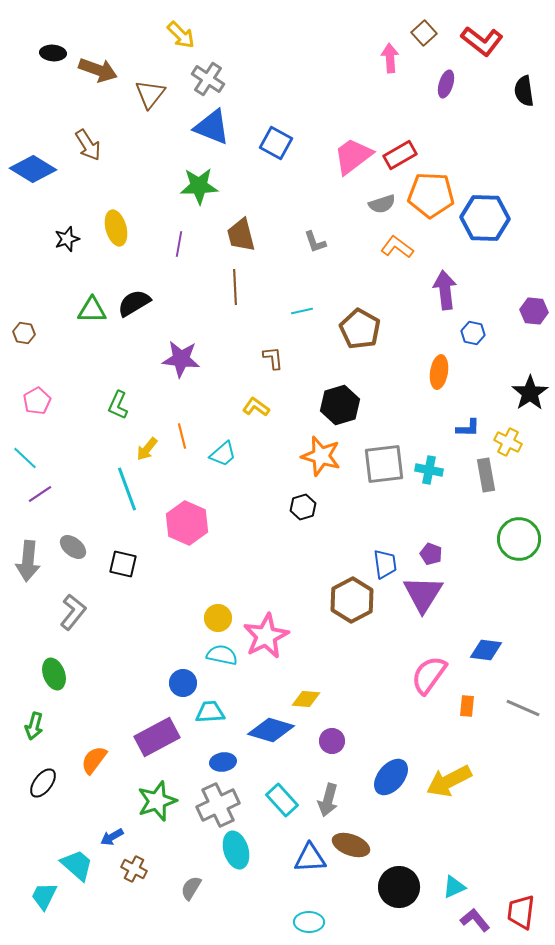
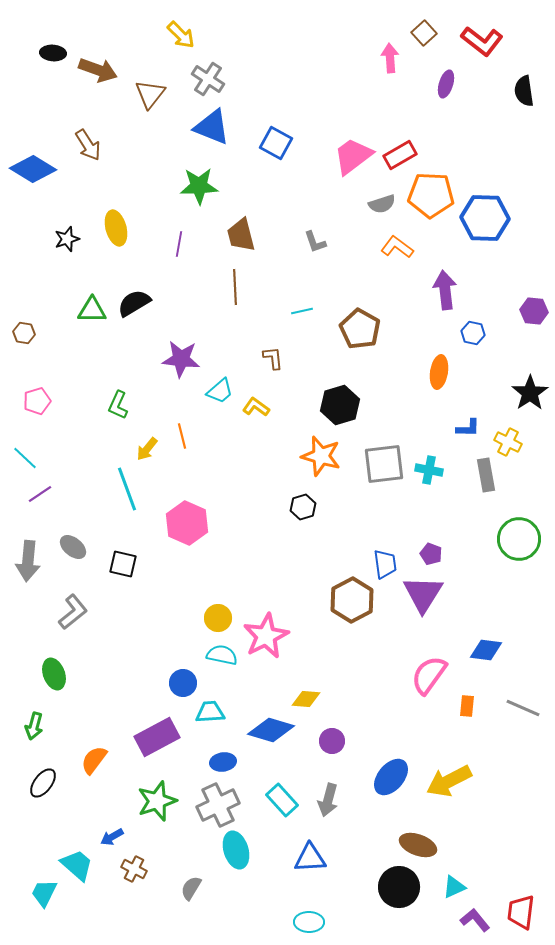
pink pentagon at (37, 401): rotated 12 degrees clockwise
cyan trapezoid at (223, 454): moved 3 px left, 63 px up
gray L-shape at (73, 612): rotated 12 degrees clockwise
brown ellipse at (351, 845): moved 67 px right
cyan trapezoid at (44, 896): moved 3 px up
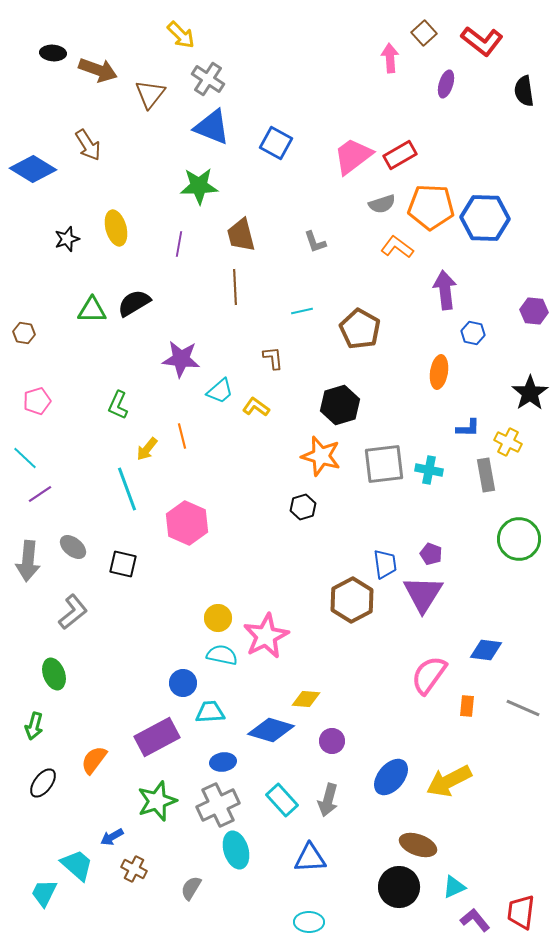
orange pentagon at (431, 195): moved 12 px down
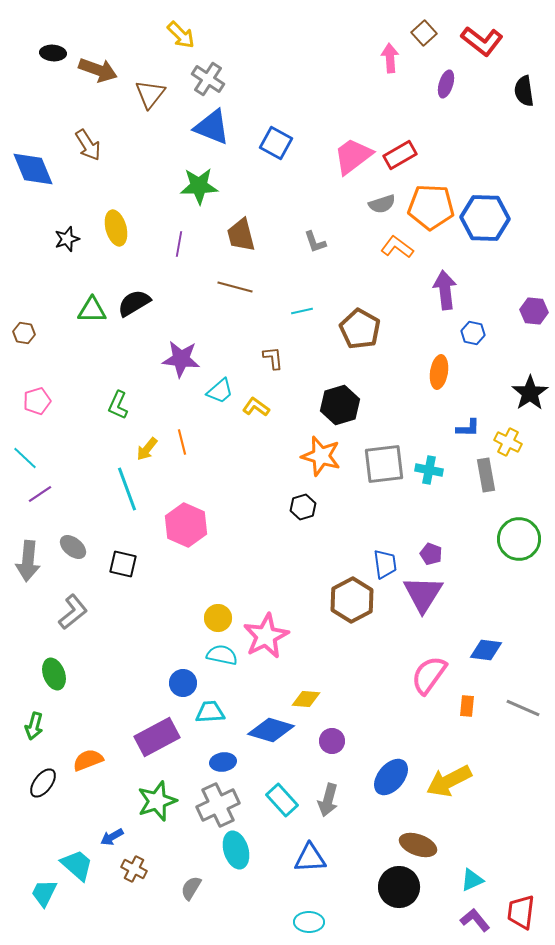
blue diamond at (33, 169): rotated 36 degrees clockwise
brown line at (235, 287): rotated 72 degrees counterclockwise
orange line at (182, 436): moved 6 px down
pink hexagon at (187, 523): moved 1 px left, 2 px down
orange semicircle at (94, 760): moved 6 px left; rotated 32 degrees clockwise
cyan triangle at (454, 887): moved 18 px right, 7 px up
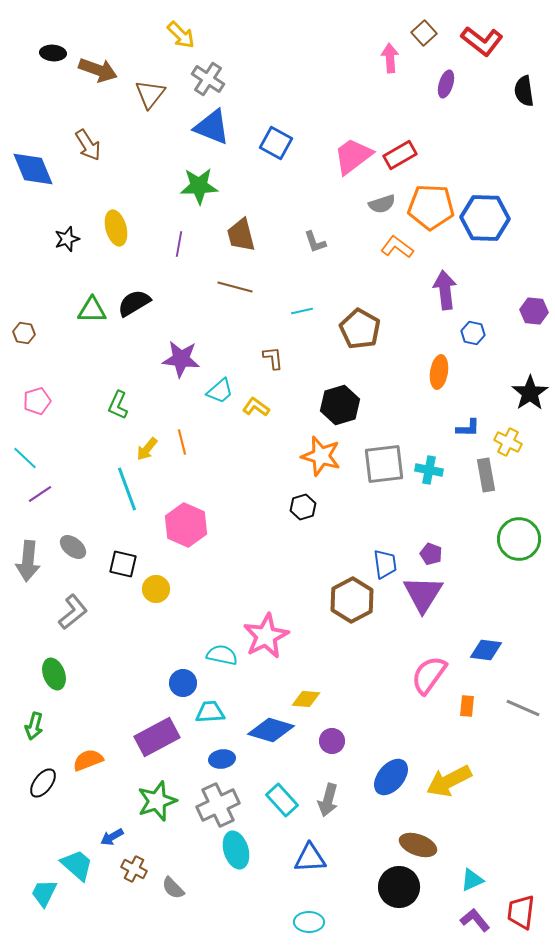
yellow circle at (218, 618): moved 62 px left, 29 px up
blue ellipse at (223, 762): moved 1 px left, 3 px up
gray semicircle at (191, 888): moved 18 px left; rotated 75 degrees counterclockwise
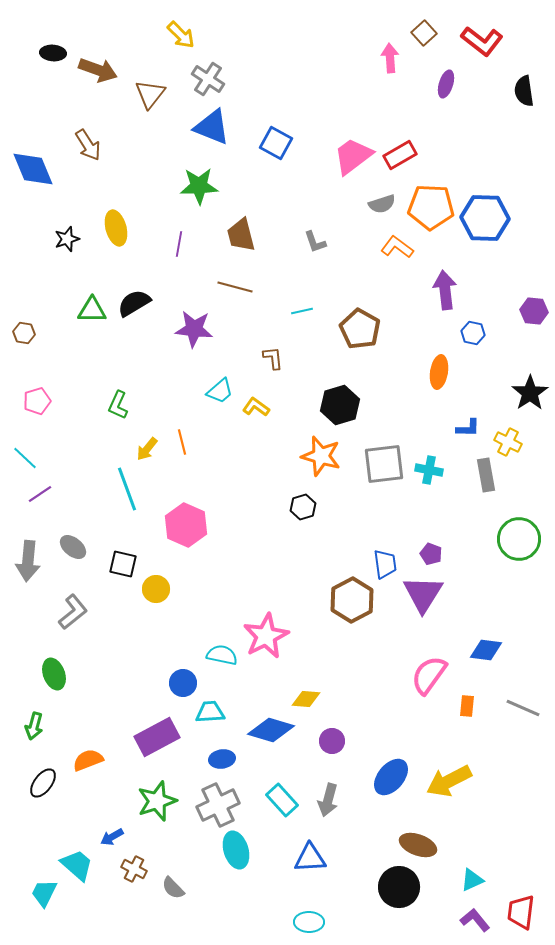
purple star at (181, 359): moved 13 px right, 30 px up
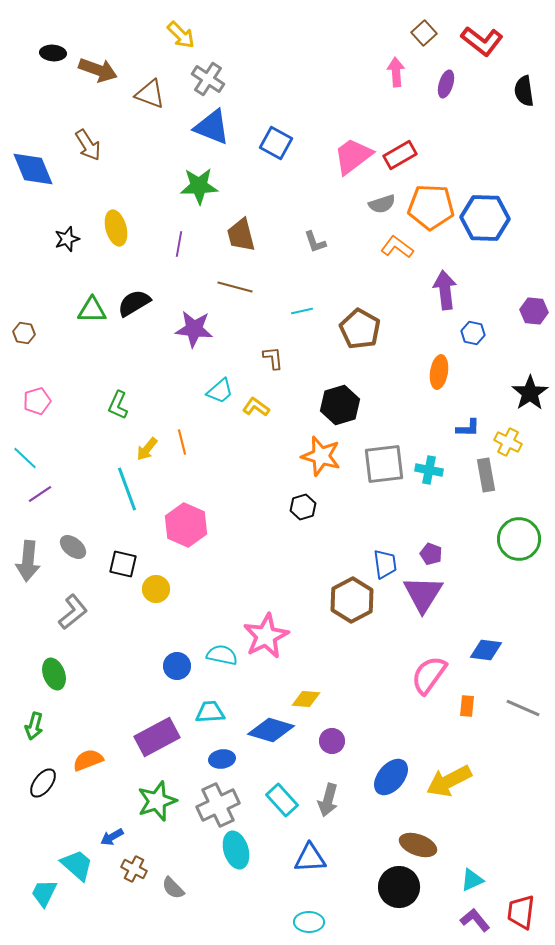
pink arrow at (390, 58): moved 6 px right, 14 px down
brown triangle at (150, 94): rotated 48 degrees counterclockwise
blue circle at (183, 683): moved 6 px left, 17 px up
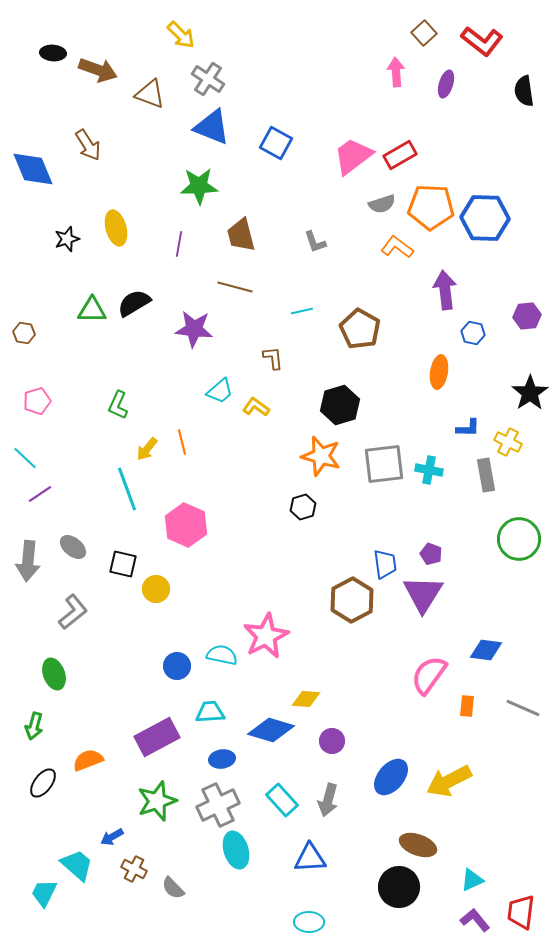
purple hexagon at (534, 311): moved 7 px left, 5 px down; rotated 12 degrees counterclockwise
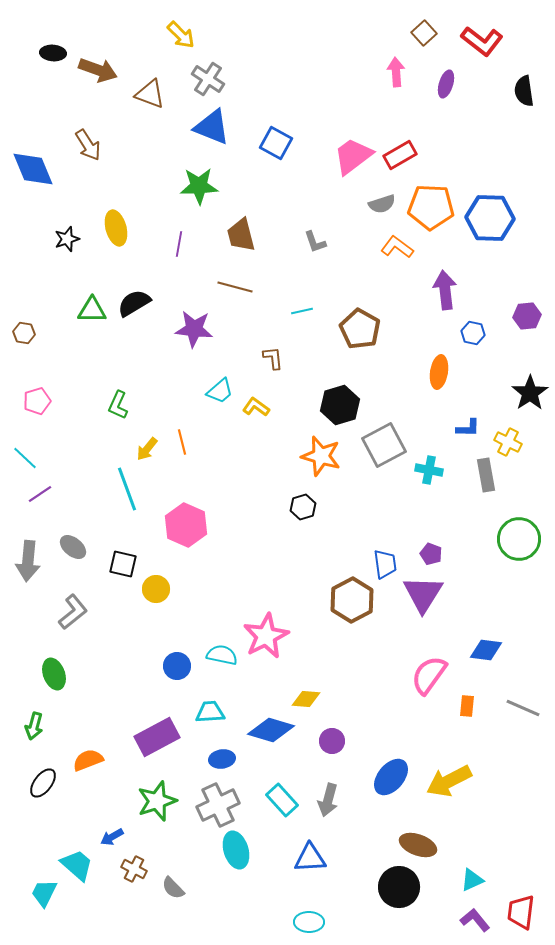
blue hexagon at (485, 218): moved 5 px right
gray square at (384, 464): moved 19 px up; rotated 21 degrees counterclockwise
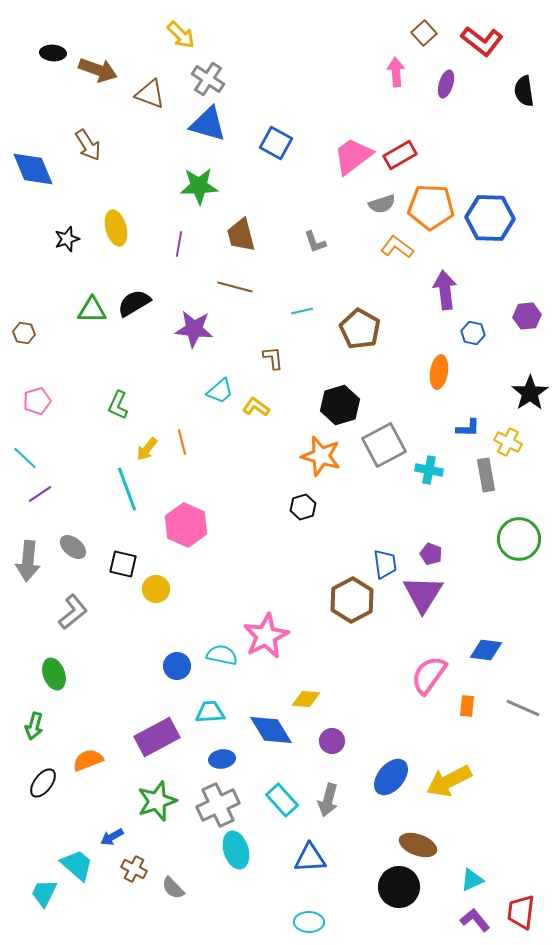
blue triangle at (212, 127): moved 4 px left, 3 px up; rotated 6 degrees counterclockwise
blue diamond at (271, 730): rotated 42 degrees clockwise
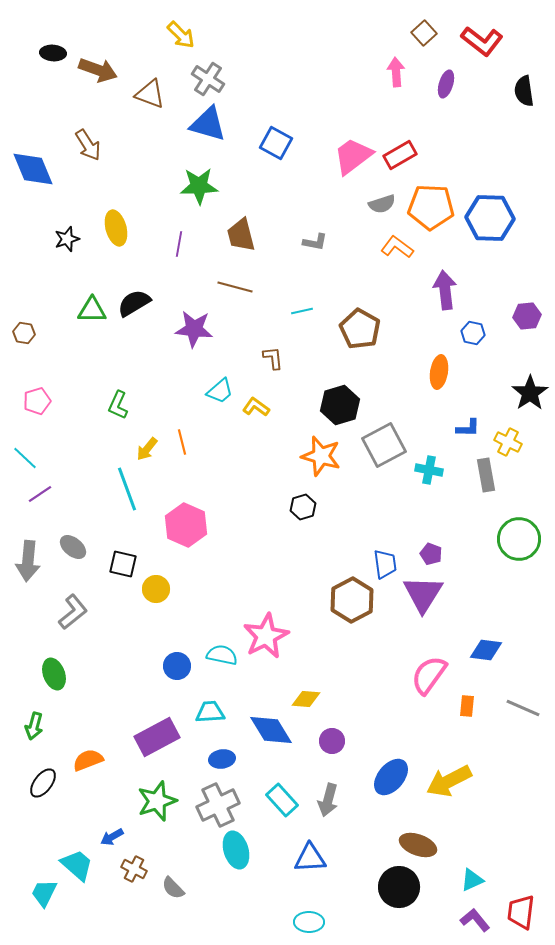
gray L-shape at (315, 242): rotated 60 degrees counterclockwise
